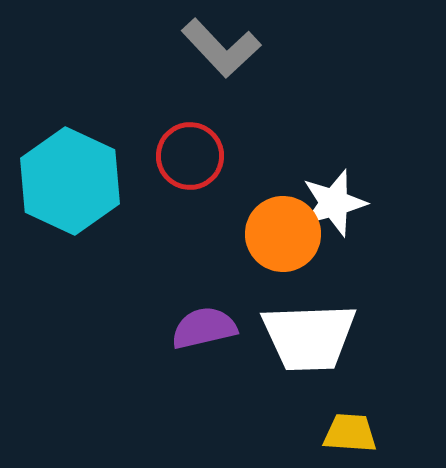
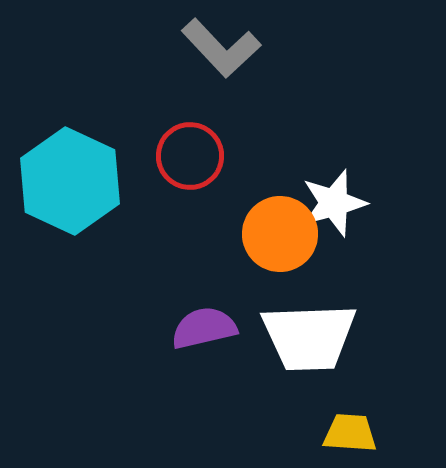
orange circle: moved 3 px left
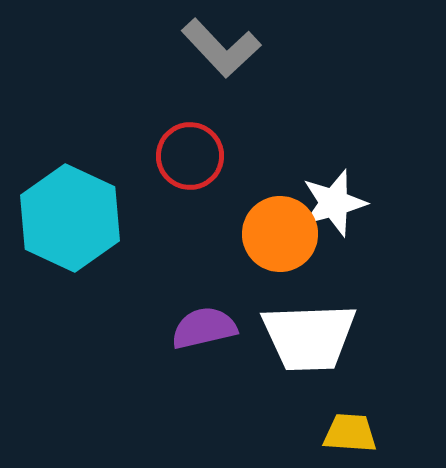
cyan hexagon: moved 37 px down
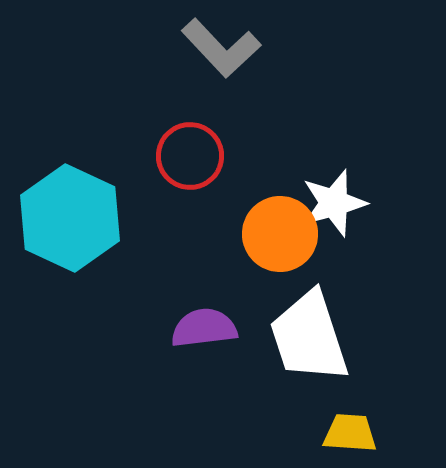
purple semicircle: rotated 6 degrees clockwise
white trapezoid: rotated 74 degrees clockwise
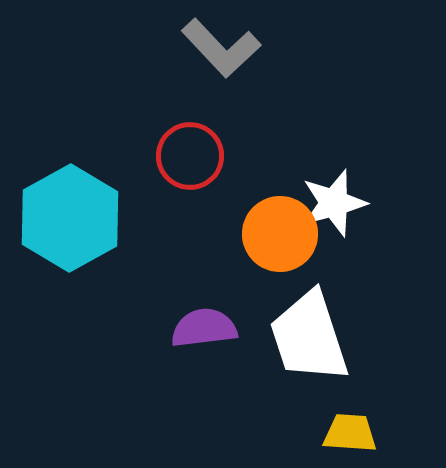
cyan hexagon: rotated 6 degrees clockwise
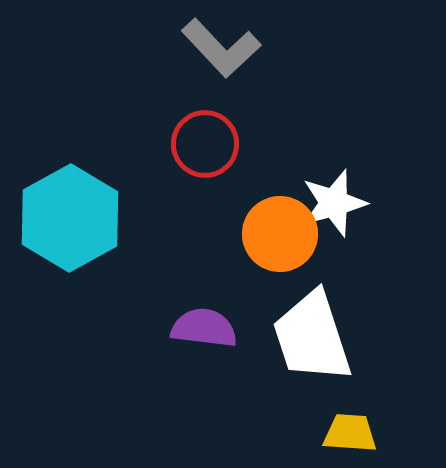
red circle: moved 15 px right, 12 px up
purple semicircle: rotated 14 degrees clockwise
white trapezoid: moved 3 px right
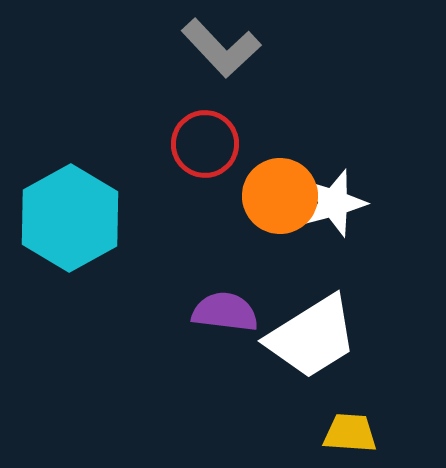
orange circle: moved 38 px up
purple semicircle: moved 21 px right, 16 px up
white trapezoid: rotated 104 degrees counterclockwise
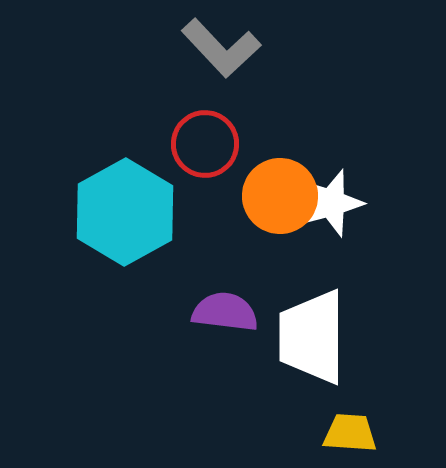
white star: moved 3 px left
cyan hexagon: moved 55 px right, 6 px up
white trapezoid: rotated 122 degrees clockwise
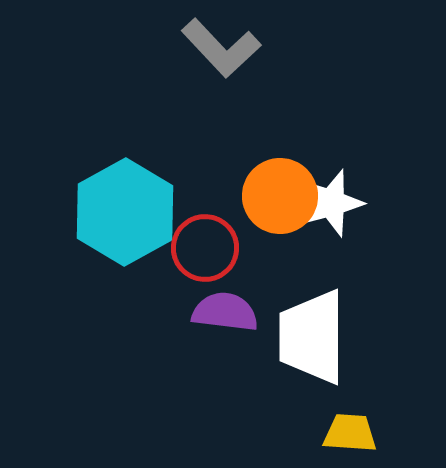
red circle: moved 104 px down
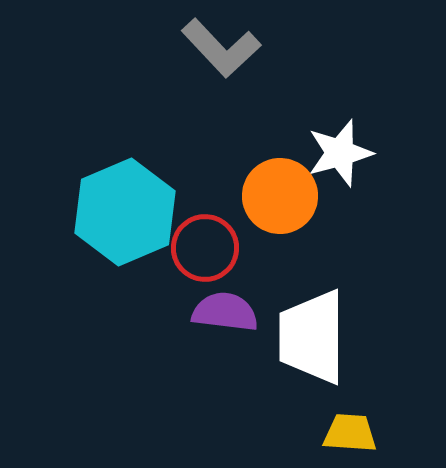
white star: moved 9 px right, 50 px up
cyan hexagon: rotated 6 degrees clockwise
